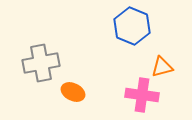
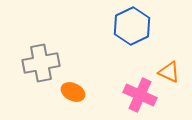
blue hexagon: rotated 12 degrees clockwise
orange triangle: moved 7 px right, 5 px down; rotated 40 degrees clockwise
pink cross: moved 2 px left; rotated 16 degrees clockwise
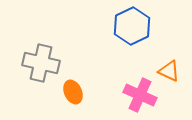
gray cross: rotated 24 degrees clockwise
orange triangle: moved 1 px up
orange ellipse: rotated 40 degrees clockwise
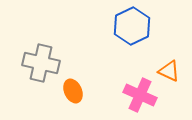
orange ellipse: moved 1 px up
